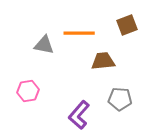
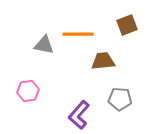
orange line: moved 1 px left, 1 px down
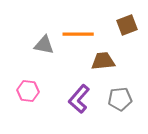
pink hexagon: rotated 15 degrees clockwise
gray pentagon: rotated 10 degrees counterclockwise
purple L-shape: moved 16 px up
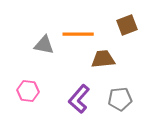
brown trapezoid: moved 2 px up
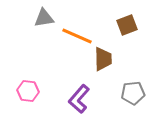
orange line: moved 1 px left, 2 px down; rotated 24 degrees clockwise
gray triangle: moved 27 px up; rotated 20 degrees counterclockwise
brown trapezoid: rotated 95 degrees clockwise
gray pentagon: moved 13 px right, 6 px up
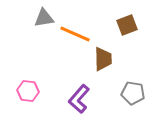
orange line: moved 2 px left, 2 px up
gray pentagon: rotated 15 degrees clockwise
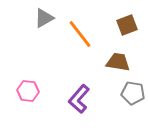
gray triangle: rotated 20 degrees counterclockwise
orange line: moved 5 px right; rotated 28 degrees clockwise
brown trapezoid: moved 15 px right, 3 px down; rotated 80 degrees counterclockwise
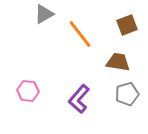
gray triangle: moved 4 px up
gray pentagon: moved 6 px left, 1 px down; rotated 25 degrees counterclockwise
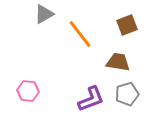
purple L-shape: moved 12 px right; rotated 152 degrees counterclockwise
